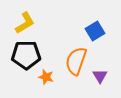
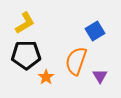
orange star: rotated 21 degrees clockwise
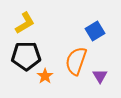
black pentagon: moved 1 px down
orange star: moved 1 px left, 1 px up
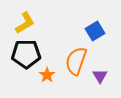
black pentagon: moved 2 px up
orange star: moved 2 px right, 1 px up
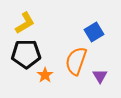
blue square: moved 1 px left, 1 px down
orange star: moved 2 px left
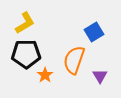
orange semicircle: moved 2 px left, 1 px up
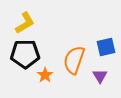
blue square: moved 12 px right, 15 px down; rotated 18 degrees clockwise
black pentagon: moved 1 px left
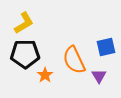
yellow L-shape: moved 1 px left
orange semicircle: rotated 44 degrees counterclockwise
purple triangle: moved 1 px left
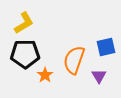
orange semicircle: rotated 44 degrees clockwise
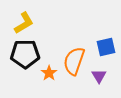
orange semicircle: moved 1 px down
orange star: moved 4 px right, 2 px up
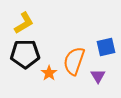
purple triangle: moved 1 px left
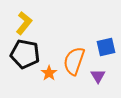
yellow L-shape: rotated 20 degrees counterclockwise
black pentagon: rotated 12 degrees clockwise
